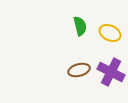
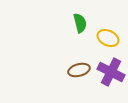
green semicircle: moved 3 px up
yellow ellipse: moved 2 px left, 5 px down
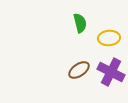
yellow ellipse: moved 1 px right; rotated 30 degrees counterclockwise
brown ellipse: rotated 20 degrees counterclockwise
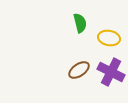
yellow ellipse: rotated 15 degrees clockwise
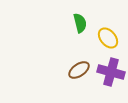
yellow ellipse: moved 1 px left; rotated 40 degrees clockwise
purple cross: rotated 12 degrees counterclockwise
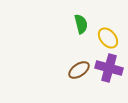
green semicircle: moved 1 px right, 1 px down
purple cross: moved 2 px left, 4 px up
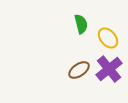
purple cross: moved 1 px down; rotated 36 degrees clockwise
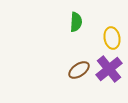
green semicircle: moved 5 px left, 2 px up; rotated 18 degrees clockwise
yellow ellipse: moved 4 px right; rotated 30 degrees clockwise
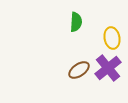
purple cross: moved 1 px left, 1 px up
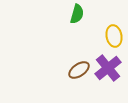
green semicircle: moved 1 px right, 8 px up; rotated 12 degrees clockwise
yellow ellipse: moved 2 px right, 2 px up
